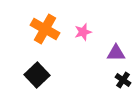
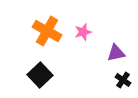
orange cross: moved 2 px right, 2 px down
purple triangle: rotated 12 degrees counterclockwise
black square: moved 3 px right
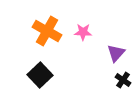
pink star: rotated 18 degrees clockwise
purple triangle: rotated 36 degrees counterclockwise
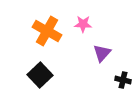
pink star: moved 8 px up
purple triangle: moved 14 px left
black cross: rotated 21 degrees counterclockwise
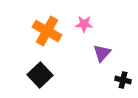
pink star: moved 1 px right
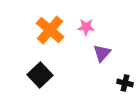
pink star: moved 2 px right, 3 px down
orange cross: moved 3 px right, 1 px up; rotated 12 degrees clockwise
black cross: moved 2 px right, 3 px down
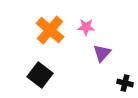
black square: rotated 10 degrees counterclockwise
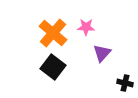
orange cross: moved 3 px right, 3 px down
black square: moved 13 px right, 8 px up
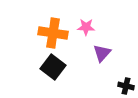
orange cross: rotated 32 degrees counterclockwise
black cross: moved 1 px right, 3 px down
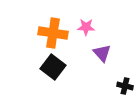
purple triangle: rotated 24 degrees counterclockwise
black cross: moved 1 px left
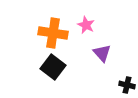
pink star: moved 2 px up; rotated 24 degrees clockwise
black cross: moved 2 px right, 1 px up
